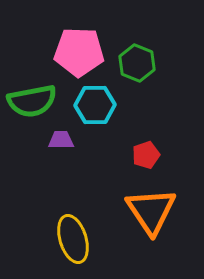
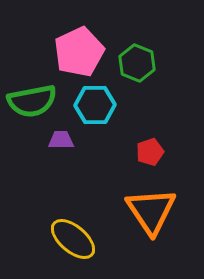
pink pentagon: rotated 27 degrees counterclockwise
red pentagon: moved 4 px right, 3 px up
yellow ellipse: rotated 33 degrees counterclockwise
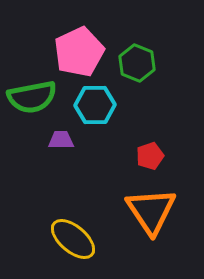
green semicircle: moved 4 px up
red pentagon: moved 4 px down
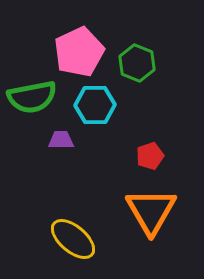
orange triangle: rotated 4 degrees clockwise
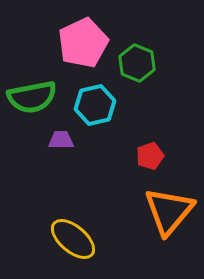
pink pentagon: moved 4 px right, 9 px up
cyan hexagon: rotated 12 degrees counterclockwise
orange triangle: moved 18 px right; rotated 10 degrees clockwise
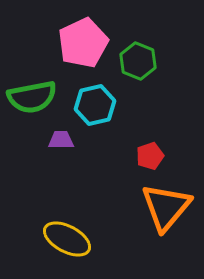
green hexagon: moved 1 px right, 2 px up
orange triangle: moved 3 px left, 4 px up
yellow ellipse: moved 6 px left; rotated 12 degrees counterclockwise
